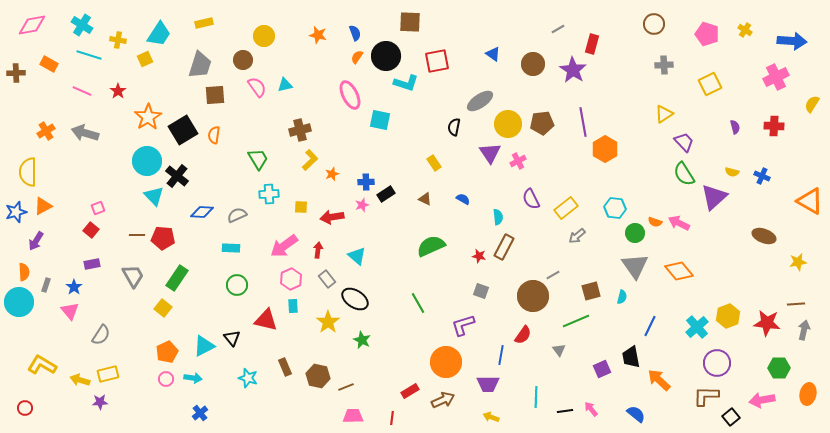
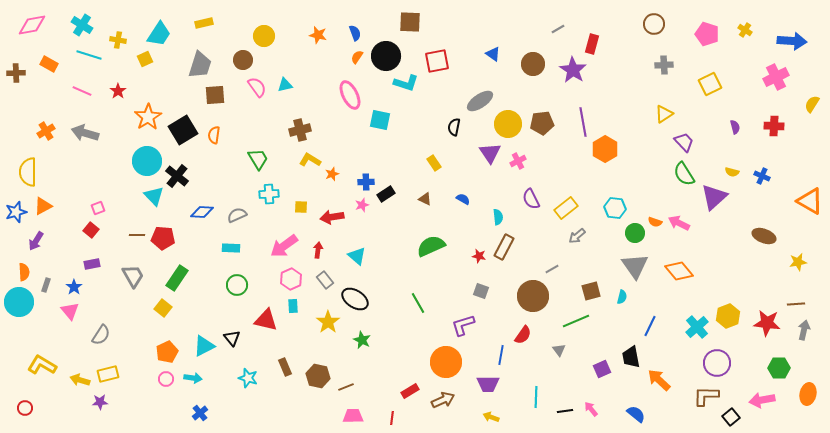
yellow L-shape at (310, 160): rotated 105 degrees counterclockwise
gray line at (553, 275): moved 1 px left, 6 px up
gray rectangle at (327, 279): moved 2 px left, 1 px down
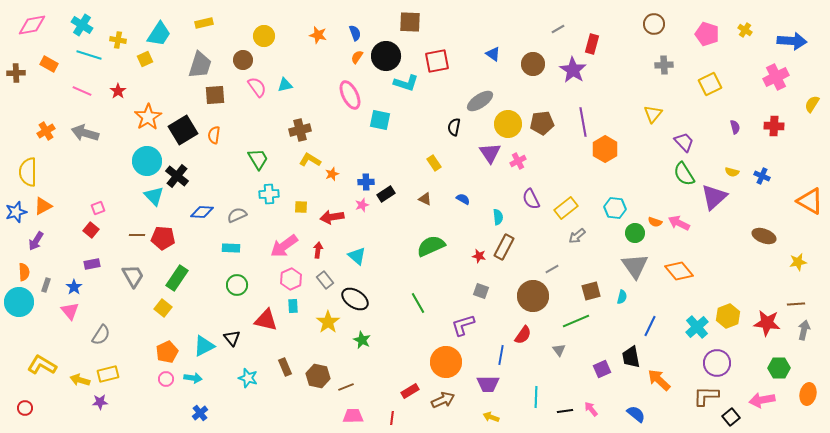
yellow triangle at (664, 114): moved 11 px left; rotated 18 degrees counterclockwise
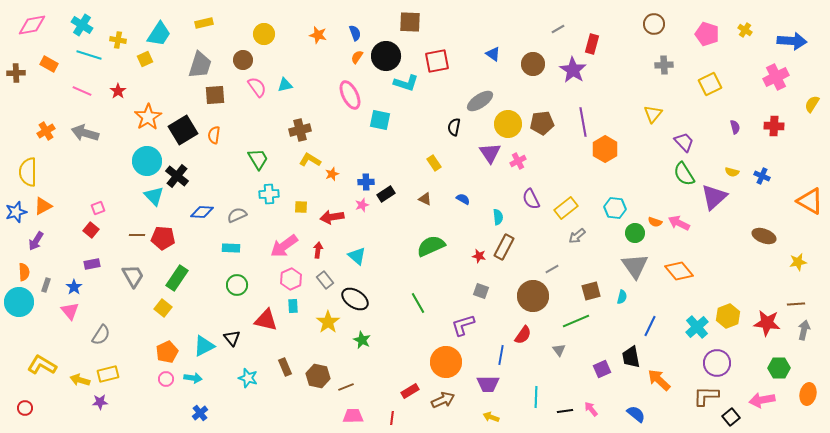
yellow circle at (264, 36): moved 2 px up
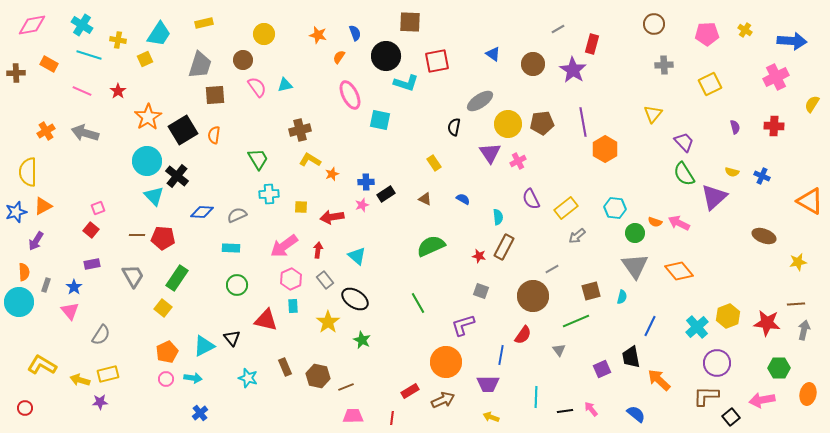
pink pentagon at (707, 34): rotated 20 degrees counterclockwise
orange semicircle at (357, 57): moved 18 px left
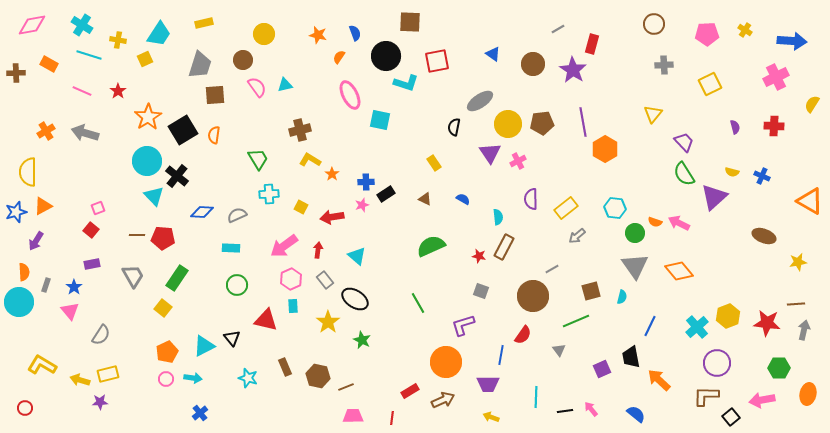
orange star at (332, 174): rotated 16 degrees counterclockwise
purple semicircle at (531, 199): rotated 25 degrees clockwise
yellow square at (301, 207): rotated 24 degrees clockwise
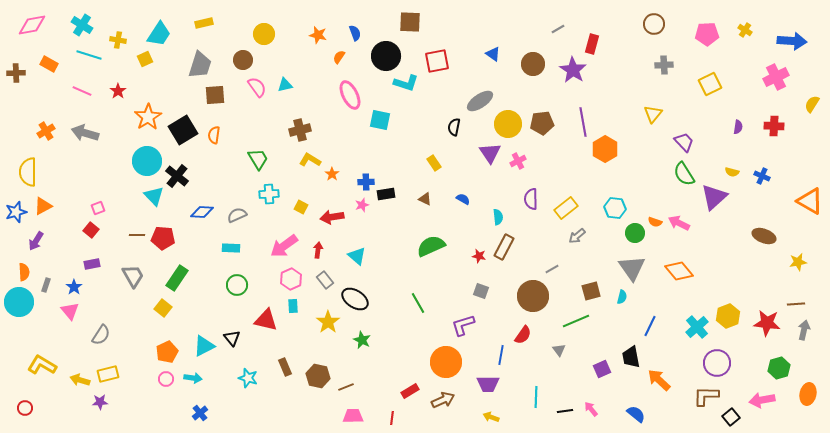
purple semicircle at (735, 127): moved 3 px right; rotated 24 degrees clockwise
black rectangle at (386, 194): rotated 24 degrees clockwise
gray triangle at (635, 266): moved 3 px left, 2 px down
green hexagon at (779, 368): rotated 15 degrees counterclockwise
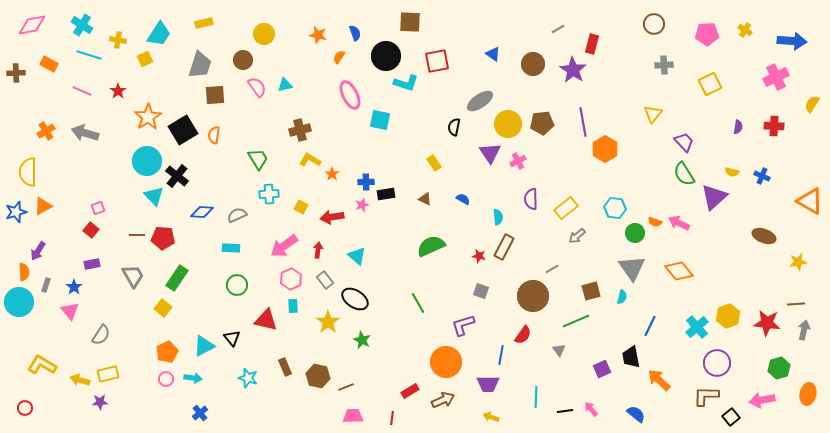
purple arrow at (36, 241): moved 2 px right, 10 px down
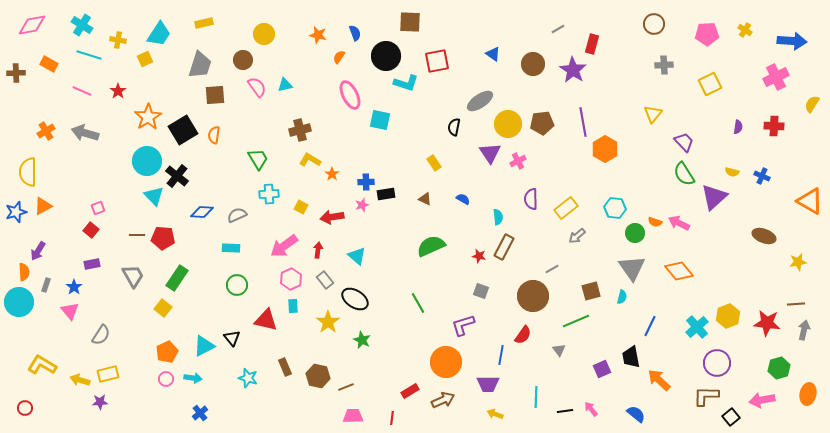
yellow arrow at (491, 417): moved 4 px right, 3 px up
